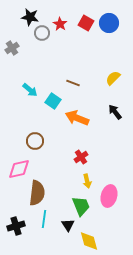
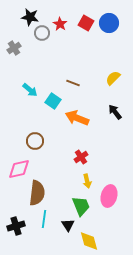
gray cross: moved 2 px right
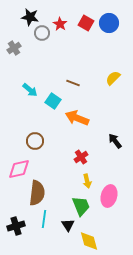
black arrow: moved 29 px down
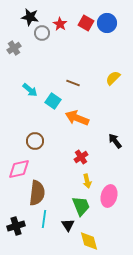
blue circle: moved 2 px left
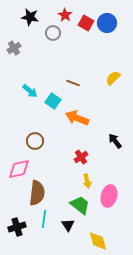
red star: moved 5 px right, 9 px up
gray circle: moved 11 px right
cyan arrow: moved 1 px down
green trapezoid: moved 1 px left, 1 px up; rotated 30 degrees counterclockwise
black cross: moved 1 px right, 1 px down
yellow diamond: moved 9 px right
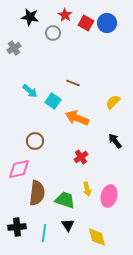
yellow semicircle: moved 24 px down
yellow arrow: moved 8 px down
green trapezoid: moved 15 px left, 5 px up; rotated 20 degrees counterclockwise
cyan line: moved 14 px down
black cross: rotated 12 degrees clockwise
yellow diamond: moved 1 px left, 4 px up
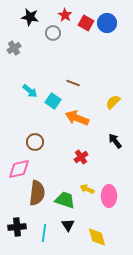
brown circle: moved 1 px down
yellow arrow: rotated 128 degrees clockwise
pink ellipse: rotated 15 degrees counterclockwise
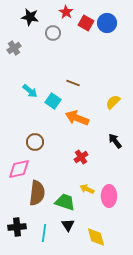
red star: moved 1 px right, 3 px up
green trapezoid: moved 2 px down
yellow diamond: moved 1 px left
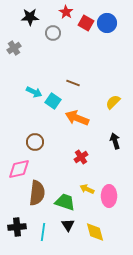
black star: rotated 12 degrees counterclockwise
cyan arrow: moved 4 px right, 1 px down; rotated 14 degrees counterclockwise
black arrow: rotated 21 degrees clockwise
cyan line: moved 1 px left, 1 px up
yellow diamond: moved 1 px left, 5 px up
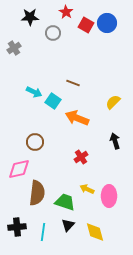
red square: moved 2 px down
black triangle: rotated 16 degrees clockwise
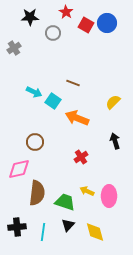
yellow arrow: moved 2 px down
